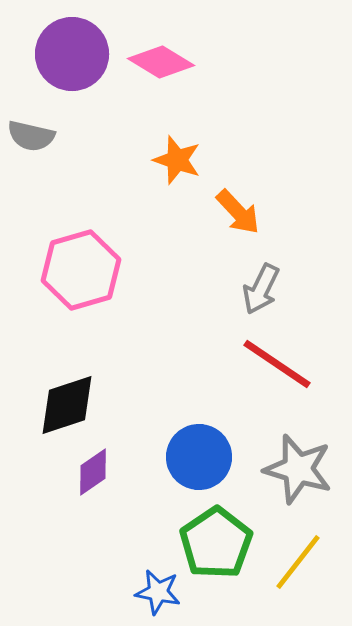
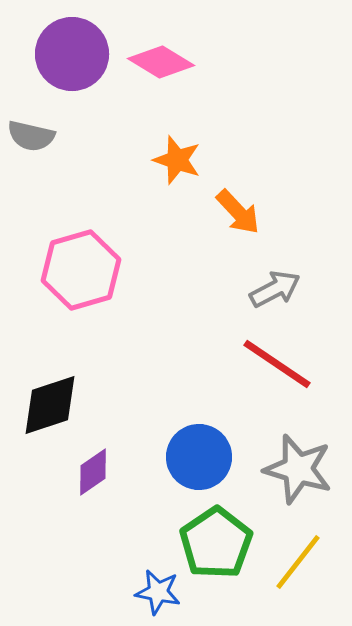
gray arrow: moved 14 px right; rotated 144 degrees counterclockwise
black diamond: moved 17 px left
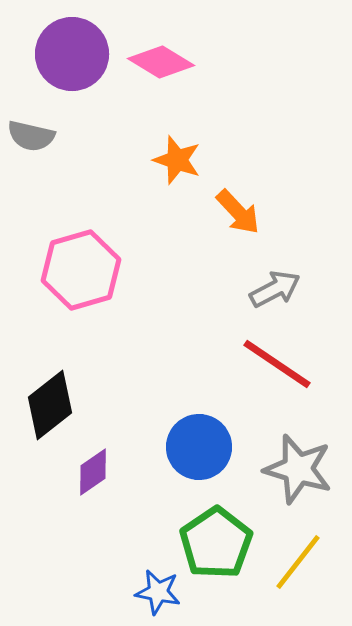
black diamond: rotated 20 degrees counterclockwise
blue circle: moved 10 px up
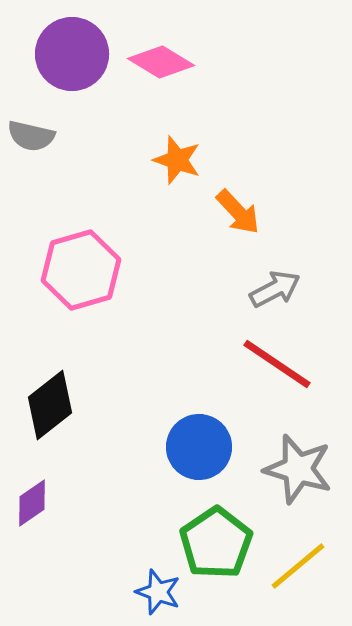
purple diamond: moved 61 px left, 31 px down
yellow line: moved 4 px down; rotated 12 degrees clockwise
blue star: rotated 9 degrees clockwise
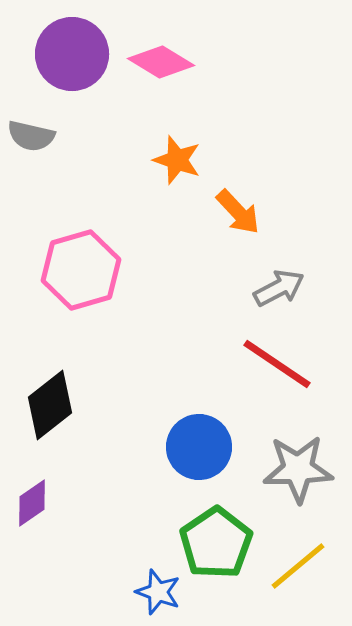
gray arrow: moved 4 px right, 1 px up
gray star: rotated 18 degrees counterclockwise
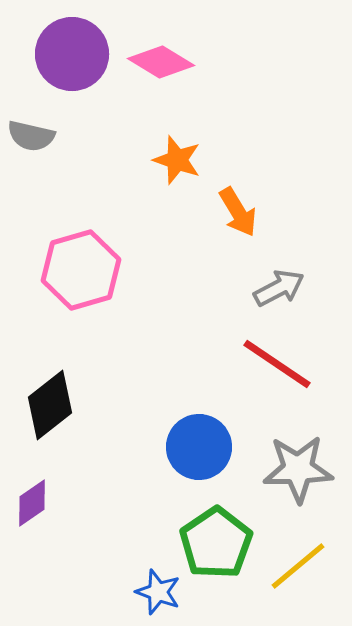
orange arrow: rotated 12 degrees clockwise
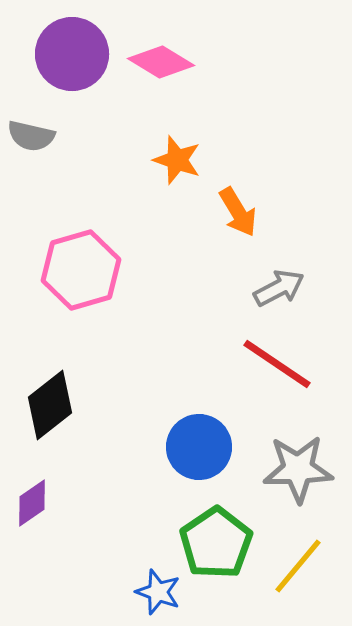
yellow line: rotated 10 degrees counterclockwise
